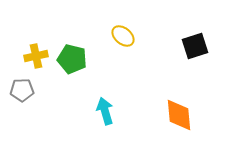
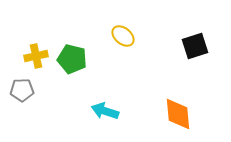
cyan arrow: rotated 56 degrees counterclockwise
orange diamond: moved 1 px left, 1 px up
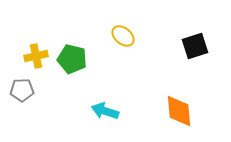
orange diamond: moved 1 px right, 3 px up
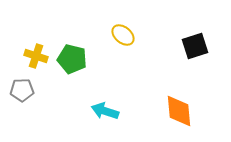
yellow ellipse: moved 1 px up
yellow cross: rotated 30 degrees clockwise
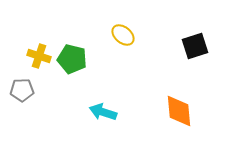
yellow cross: moved 3 px right
cyan arrow: moved 2 px left, 1 px down
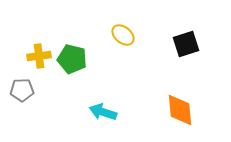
black square: moved 9 px left, 2 px up
yellow cross: rotated 25 degrees counterclockwise
orange diamond: moved 1 px right, 1 px up
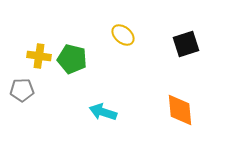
yellow cross: rotated 15 degrees clockwise
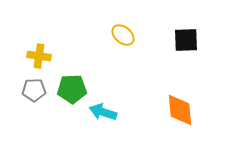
black square: moved 4 px up; rotated 16 degrees clockwise
green pentagon: moved 30 px down; rotated 16 degrees counterclockwise
gray pentagon: moved 12 px right
